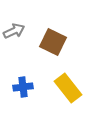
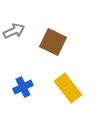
blue cross: rotated 18 degrees counterclockwise
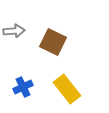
gray arrow: rotated 20 degrees clockwise
yellow rectangle: moved 1 px left, 1 px down
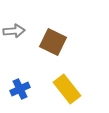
blue cross: moved 3 px left, 2 px down
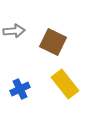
yellow rectangle: moved 2 px left, 5 px up
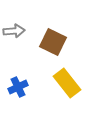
yellow rectangle: moved 2 px right, 1 px up
blue cross: moved 2 px left, 2 px up
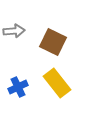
yellow rectangle: moved 10 px left
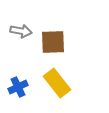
gray arrow: moved 7 px right; rotated 15 degrees clockwise
brown square: rotated 28 degrees counterclockwise
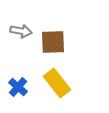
blue cross: rotated 24 degrees counterclockwise
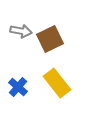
brown square: moved 3 px left, 3 px up; rotated 24 degrees counterclockwise
